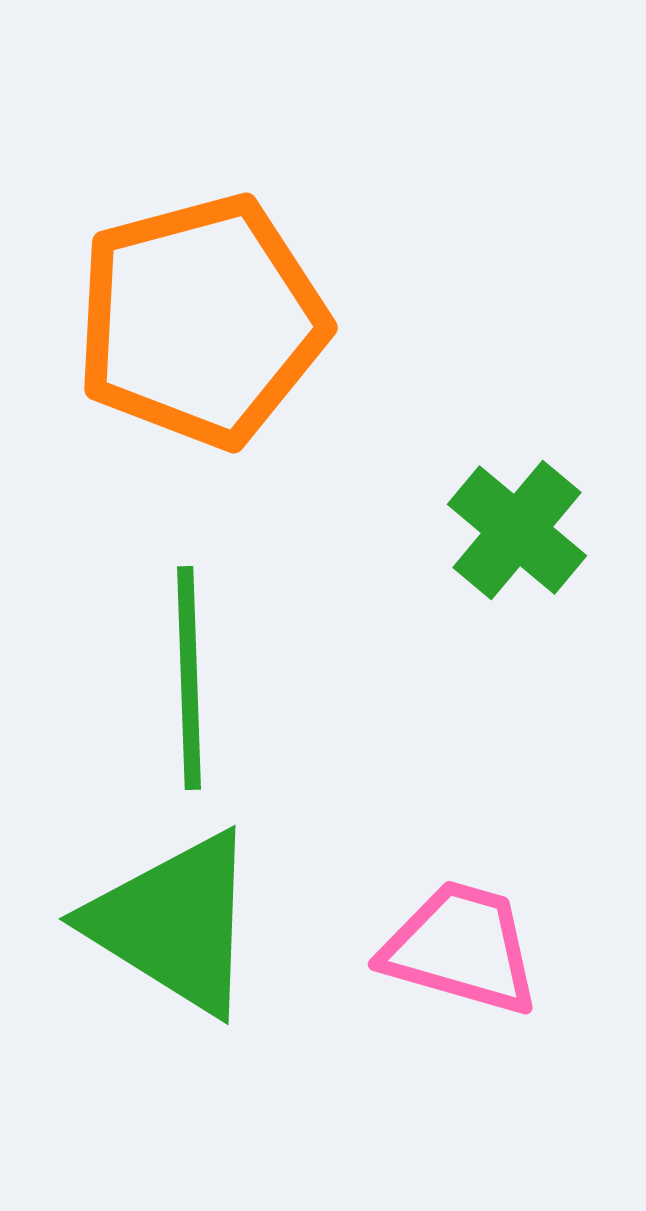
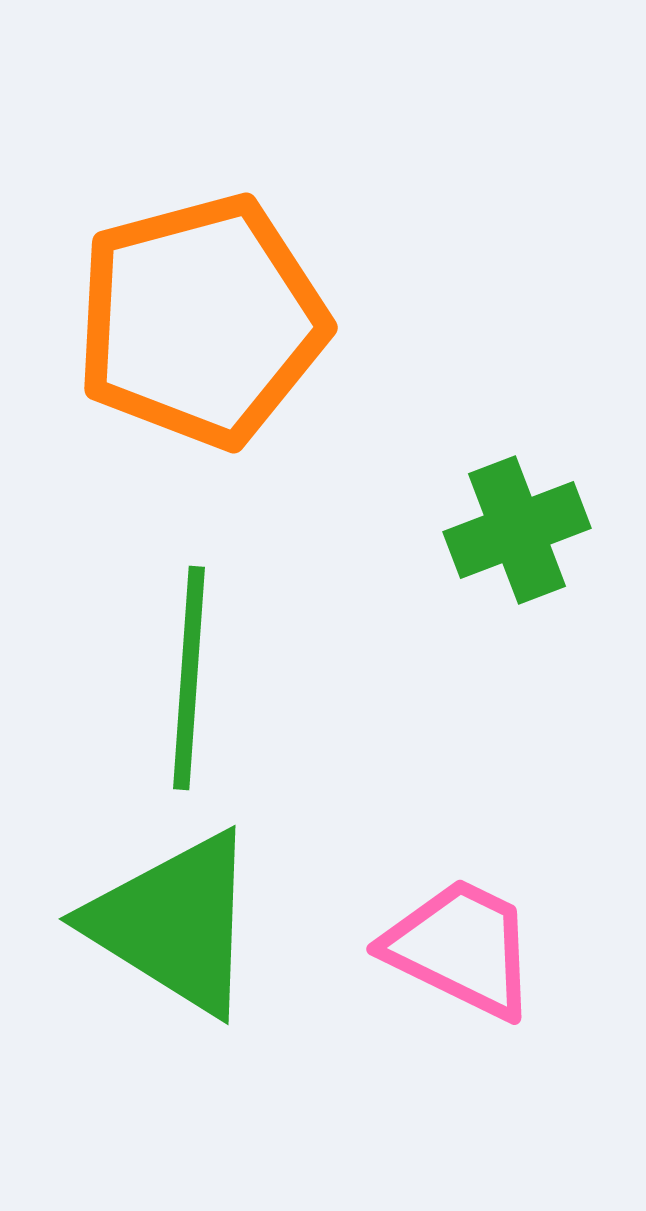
green cross: rotated 29 degrees clockwise
green line: rotated 6 degrees clockwise
pink trapezoid: rotated 10 degrees clockwise
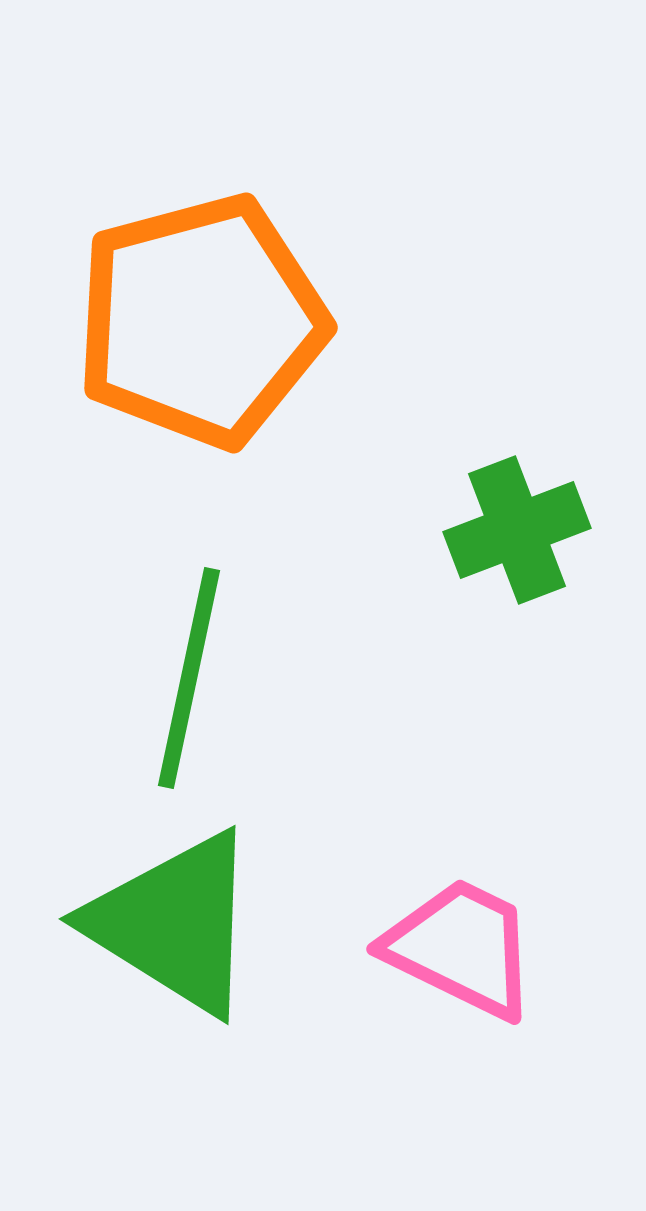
green line: rotated 8 degrees clockwise
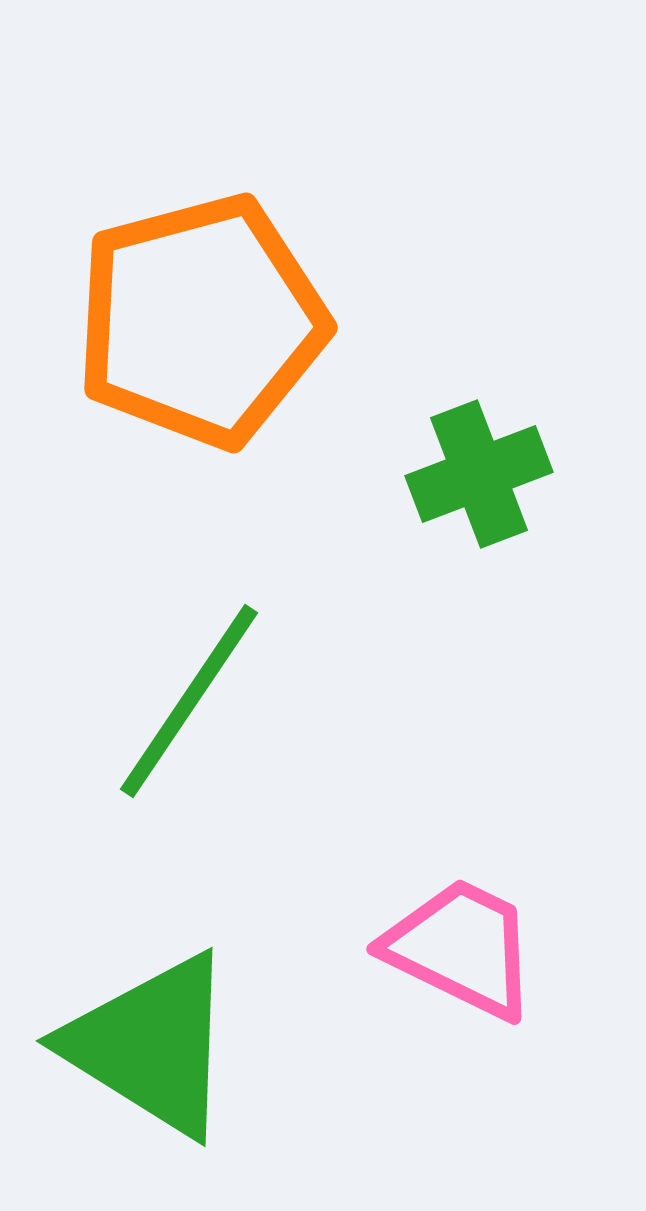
green cross: moved 38 px left, 56 px up
green line: moved 23 px down; rotated 22 degrees clockwise
green triangle: moved 23 px left, 122 px down
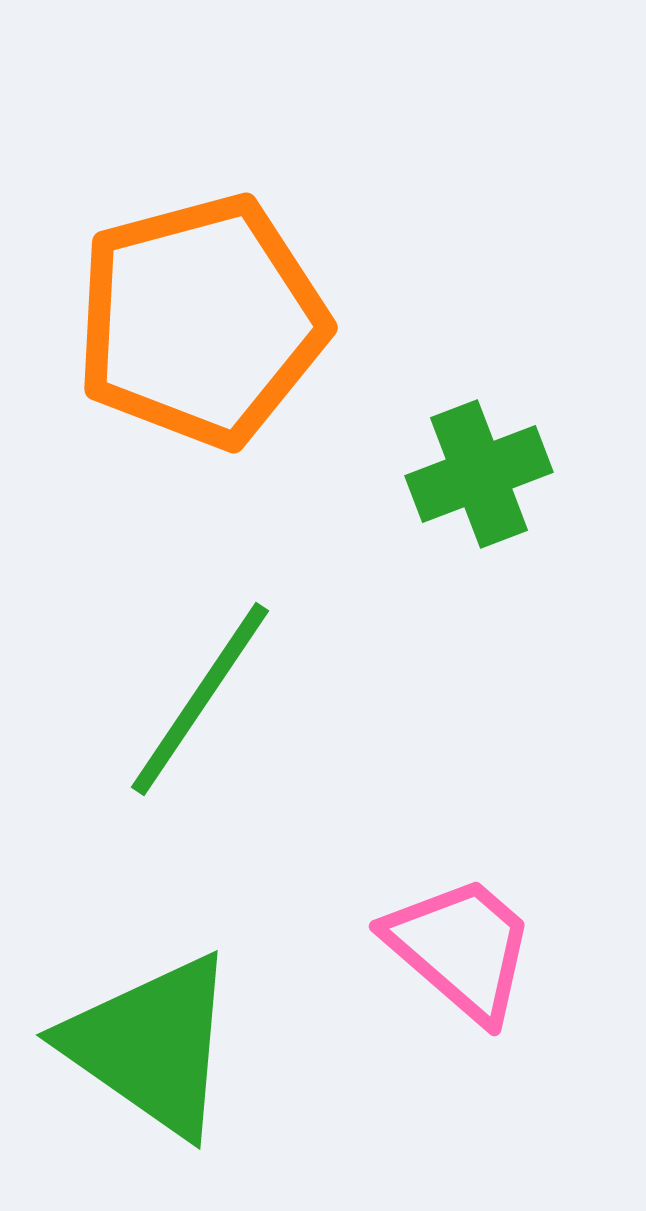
green line: moved 11 px right, 2 px up
pink trapezoid: rotated 15 degrees clockwise
green triangle: rotated 3 degrees clockwise
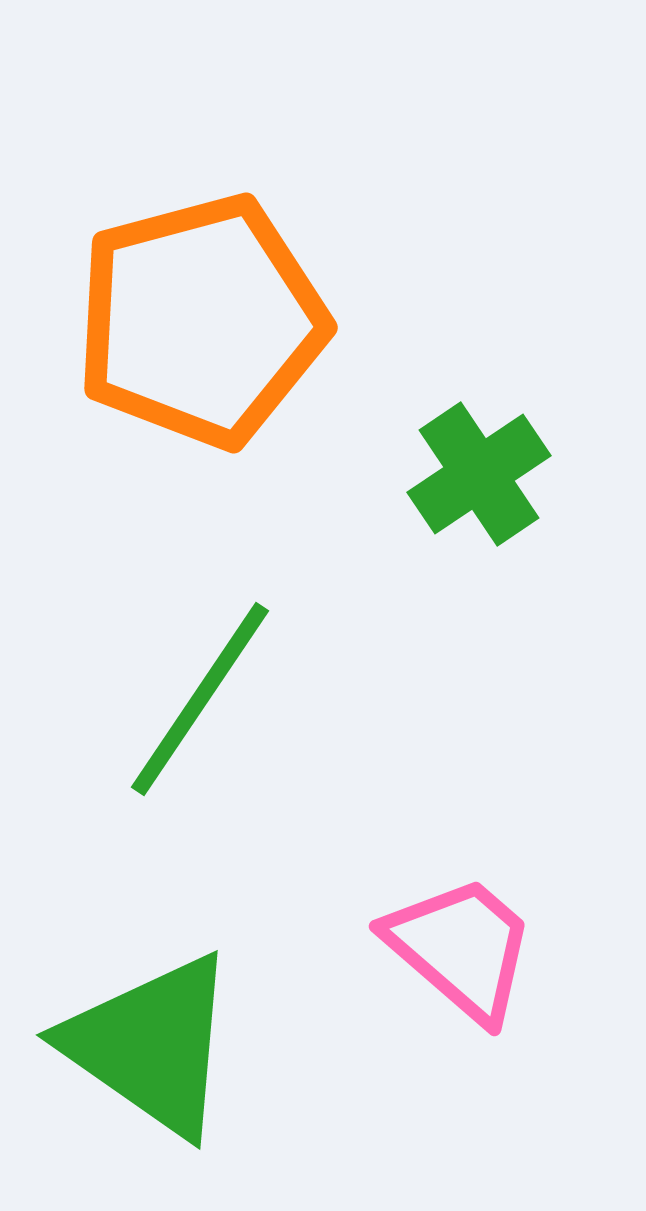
green cross: rotated 13 degrees counterclockwise
